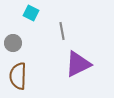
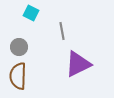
gray circle: moved 6 px right, 4 px down
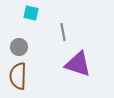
cyan square: rotated 14 degrees counterclockwise
gray line: moved 1 px right, 1 px down
purple triangle: rotated 44 degrees clockwise
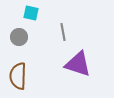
gray circle: moved 10 px up
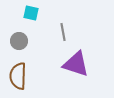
gray circle: moved 4 px down
purple triangle: moved 2 px left
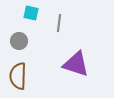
gray line: moved 4 px left, 9 px up; rotated 18 degrees clockwise
